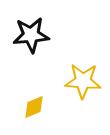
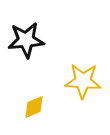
black star: moved 5 px left, 5 px down
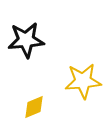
yellow star: rotated 9 degrees counterclockwise
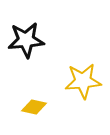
yellow diamond: rotated 35 degrees clockwise
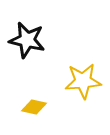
black star: moved 1 px right; rotated 18 degrees clockwise
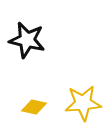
yellow star: moved 22 px down
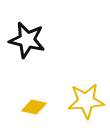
yellow star: moved 3 px right, 2 px up
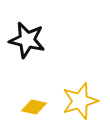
yellow star: moved 6 px left; rotated 12 degrees counterclockwise
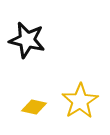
yellow star: rotated 15 degrees counterclockwise
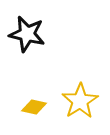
black star: moved 6 px up
